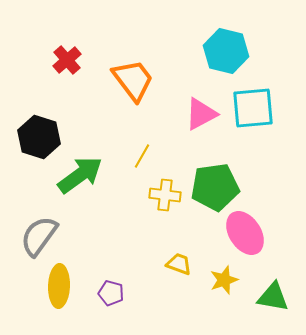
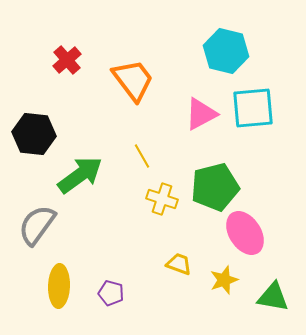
black hexagon: moved 5 px left, 3 px up; rotated 12 degrees counterclockwise
yellow line: rotated 60 degrees counterclockwise
green pentagon: rotated 6 degrees counterclockwise
yellow cross: moved 3 px left, 4 px down; rotated 12 degrees clockwise
gray semicircle: moved 2 px left, 11 px up
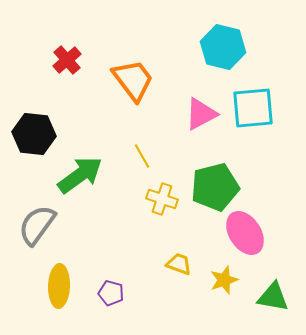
cyan hexagon: moved 3 px left, 4 px up
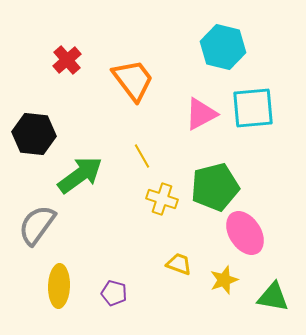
purple pentagon: moved 3 px right
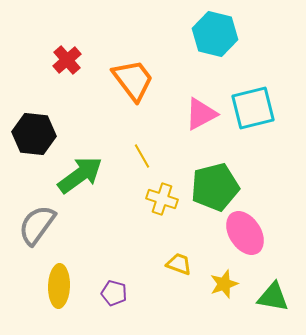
cyan hexagon: moved 8 px left, 13 px up
cyan square: rotated 9 degrees counterclockwise
yellow star: moved 4 px down
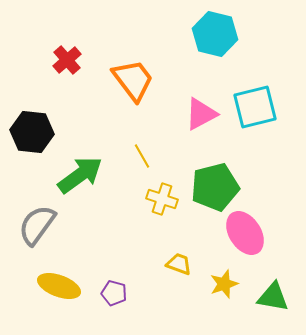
cyan square: moved 2 px right, 1 px up
black hexagon: moved 2 px left, 2 px up
yellow ellipse: rotated 72 degrees counterclockwise
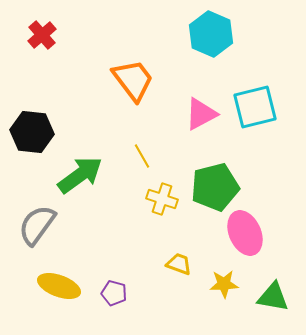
cyan hexagon: moved 4 px left; rotated 9 degrees clockwise
red cross: moved 25 px left, 25 px up
pink ellipse: rotated 9 degrees clockwise
yellow star: rotated 16 degrees clockwise
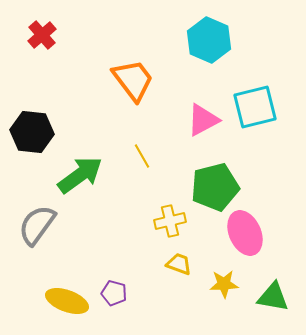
cyan hexagon: moved 2 px left, 6 px down
pink triangle: moved 2 px right, 6 px down
yellow cross: moved 8 px right, 22 px down; rotated 32 degrees counterclockwise
yellow ellipse: moved 8 px right, 15 px down
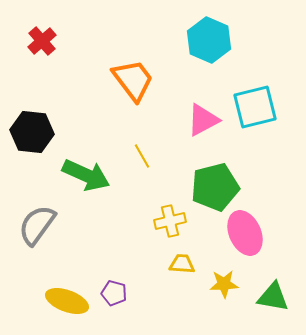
red cross: moved 6 px down
green arrow: moved 6 px right; rotated 60 degrees clockwise
yellow trapezoid: moved 3 px right; rotated 16 degrees counterclockwise
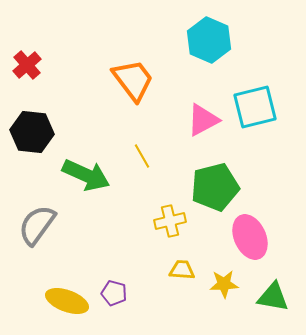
red cross: moved 15 px left, 24 px down
pink ellipse: moved 5 px right, 4 px down
yellow trapezoid: moved 6 px down
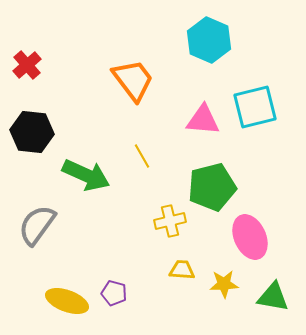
pink triangle: rotated 33 degrees clockwise
green pentagon: moved 3 px left
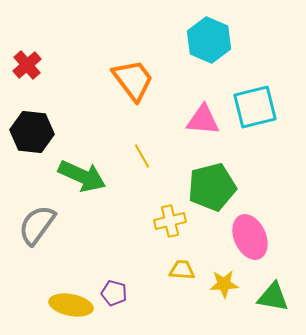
green arrow: moved 4 px left, 1 px down
yellow ellipse: moved 4 px right, 4 px down; rotated 9 degrees counterclockwise
